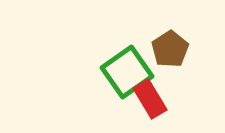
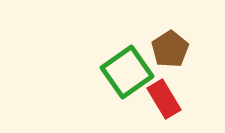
red rectangle: moved 14 px right
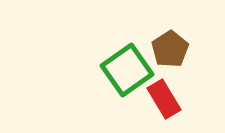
green square: moved 2 px up
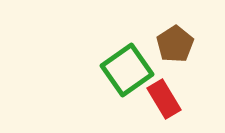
brown pentagon: moved 5 px right, 5 px up
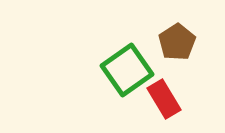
brown pentagon: moved 2 px right, 2 px up
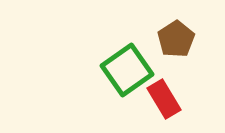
brown pentagon: moved 1 px left, 3 px up
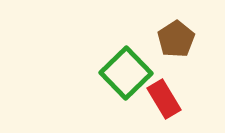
green square: moved 1 px left, 3 px down; rotated 9 degrees counterclockwise
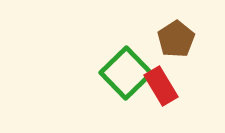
red rectangle: moved 3 px left, 13 px up
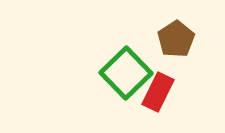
red rectangle: moved 3 px left, 6 px down; rotated 57 degrees clockwise
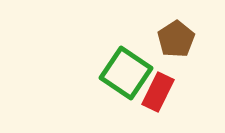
green square: rotated 12 degrees counterclockwise
